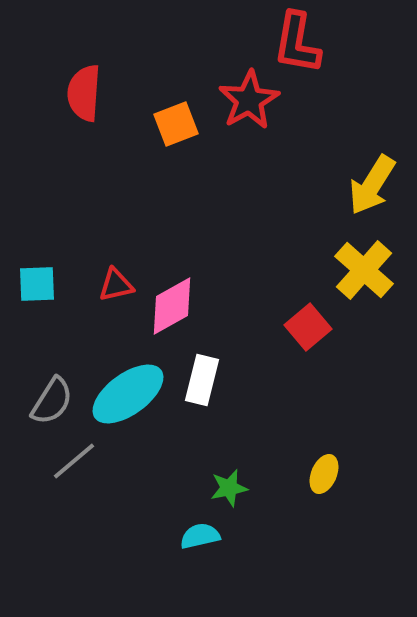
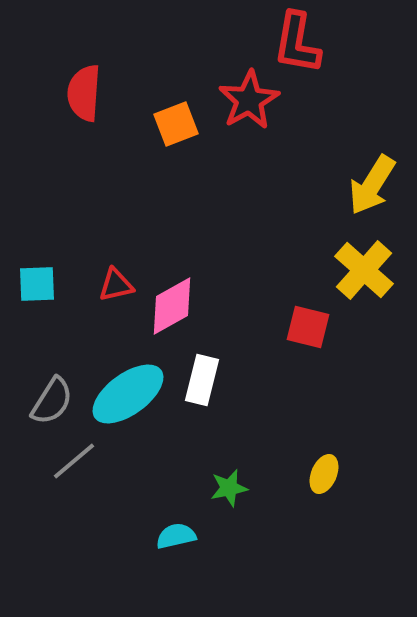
red square: rotated 36 degrees counterclockwise
cyan semicircle: moved 24 px left
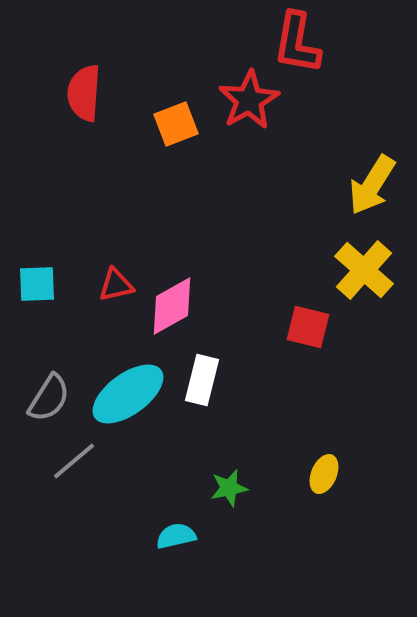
gray semicircle: moved 3 px left, 3 px up
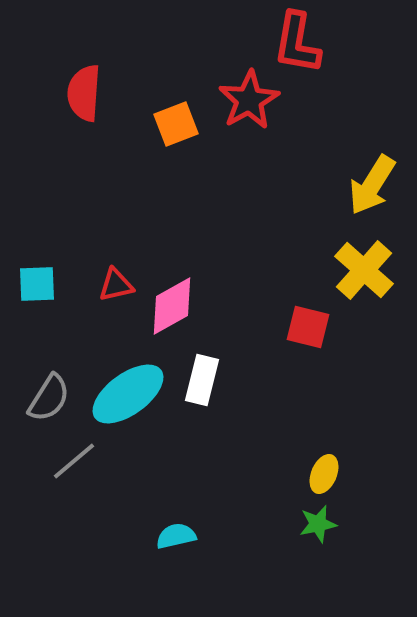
green star: moved 89 px right, 36 px down
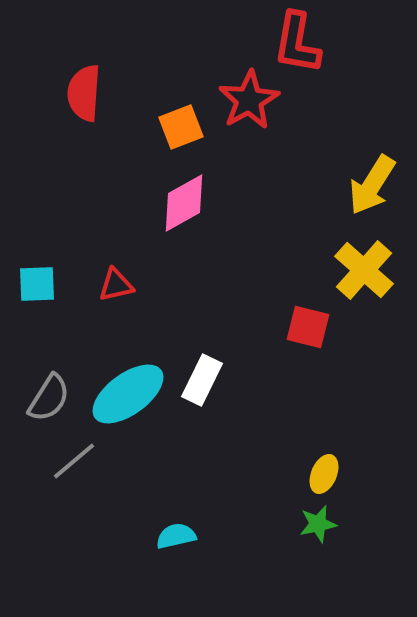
orange square: moved 5 px right, 3 px down
pink diamond: moved 12 px right, 103 px up
white rectangle: rotated 12 degrees clockwise
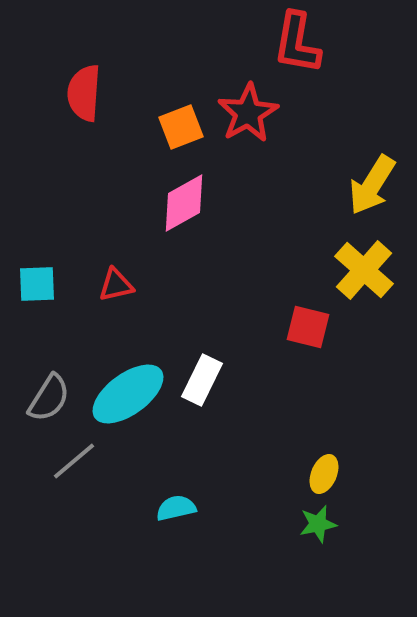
red star: moved 1 px left, 13 px down
cyan semicircle: moved 28 px up
